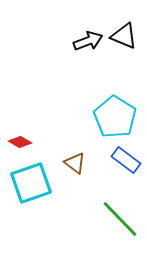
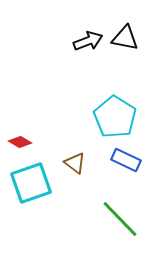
black triangle: moved 1 px right, 2 px down; rotated 12 degrees counterclockwise
blue rectangle: rotated 12 degrees counterclockwise
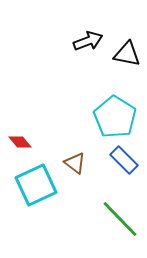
black triangle: moved 2 px right, 16 px down
red diamond: rotated 20 degrees clockwise
blue rectangle: moved 2 px left; rotated 20 degrees clockwise
cyan square: moved 5 px right, 2 px down; rotated 6 degrees counterclockwise
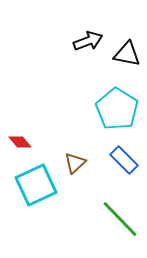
cyan pentagon: moved 2 px right, 8 px up
brown triangle: rotated 40 degrees clockwise
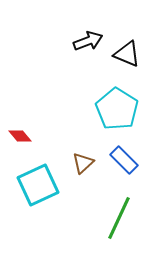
black triangle: rotated 12 degrees clockwise
red diamond: moved 6 px up
brown triangle: moved 8 px right
cyan square: moved 2 px right
green line: moved 1 px left, 1 px up; rotated 69 degrees clockwise
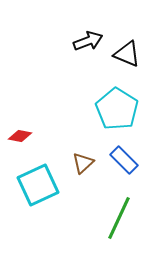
red diamond: rotated 40 degrees counterclockwise
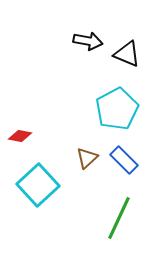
black arrow: rotated 32 degrees clockwise
cyan pentagon: rotated 12 degrees clockwise
brown triangle: moved 4 px right, 5 px up
cyan square: rotated 18 degrees counterclockwise
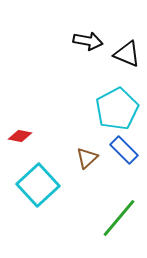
blue rectangle: moved 10 px up
green line: rotated 15 degrees clockwise
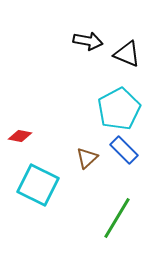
cyan pentagon: moved 2 px right
cyan square: rotated 21 degrees counterclockwise
green line: moved 2 px left; rotated 9 degrees counterclockwise
